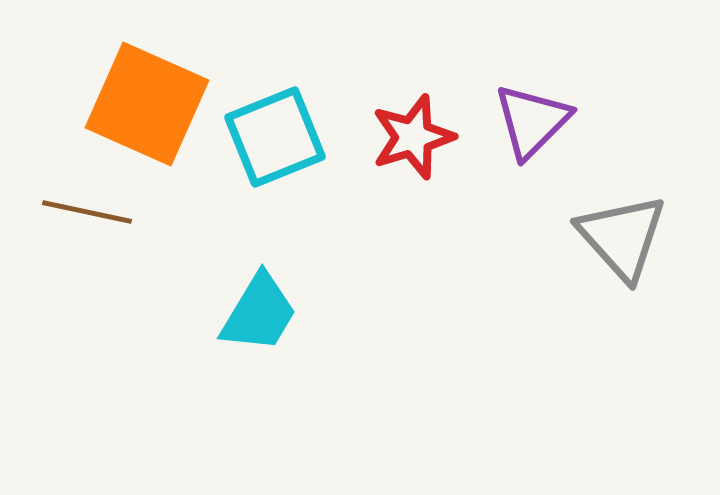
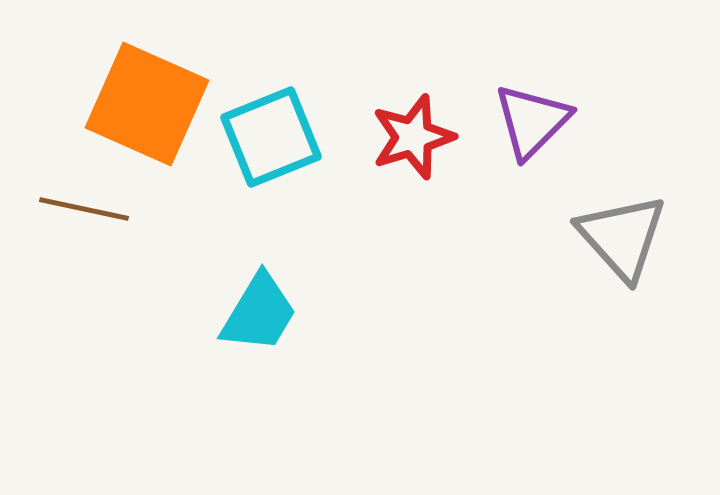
cyan square: moved 4 px left
brown line: moved 3 px left, 3 px up
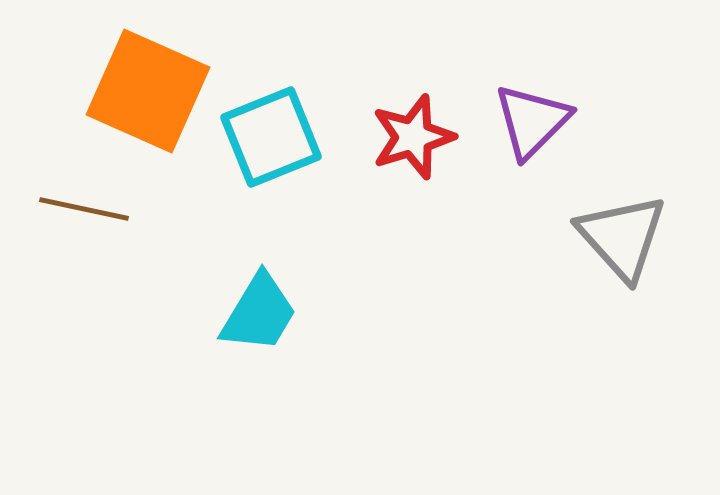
orange square: moved 1 px right, 13 px up
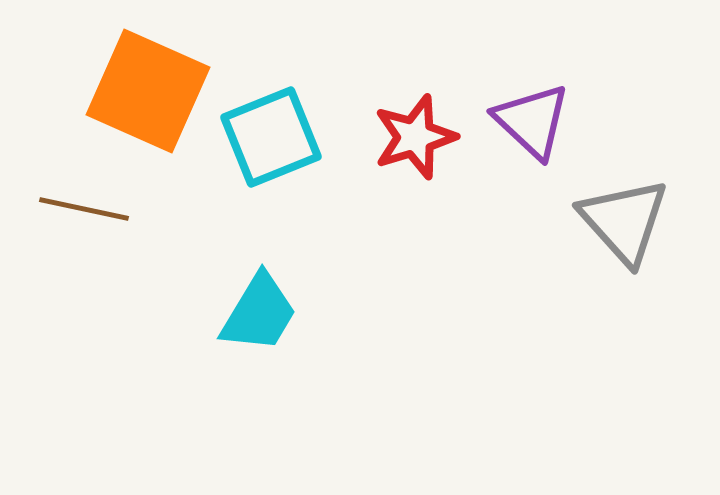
purple triangle: rotated 32 degrees counterclockwise
red star: moved 2 px right
gray triangle: moved 2 px right, 16 px up
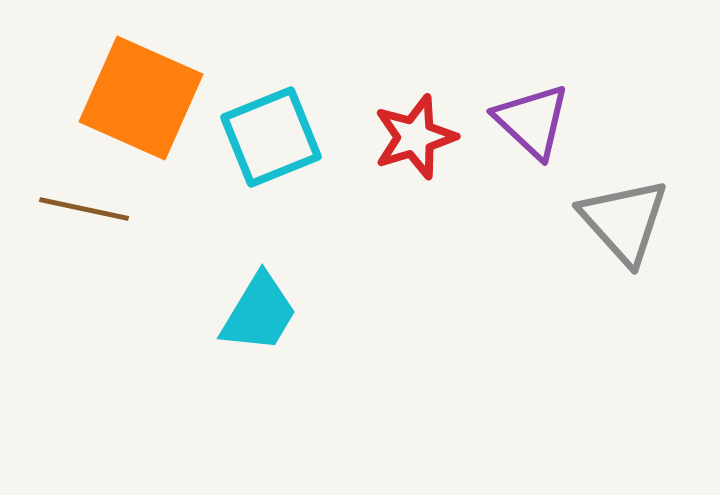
orange square: moved 7 px left, 7 px down
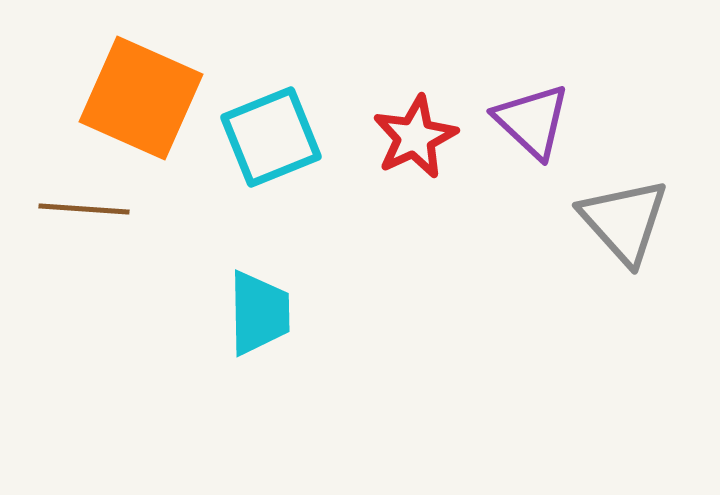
red star: rotated 8 degrees counterclockwise
brown line: rotated 8 degrees counterclockwise
cyan trapezoid: rotated 32 degrees counterclockwise
